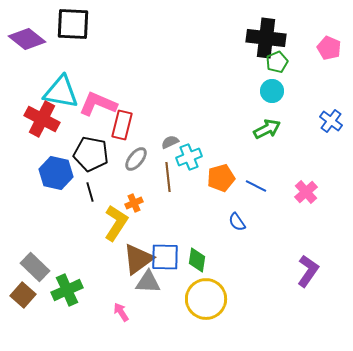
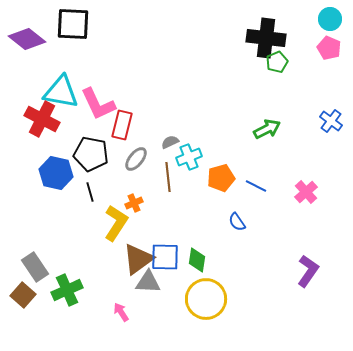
cyan circle: moved 58 px right, 72 px up
pink L-shape: rotated 138 degrees counterclockwise
gray rectangle: rotated 12 degrees clockwise
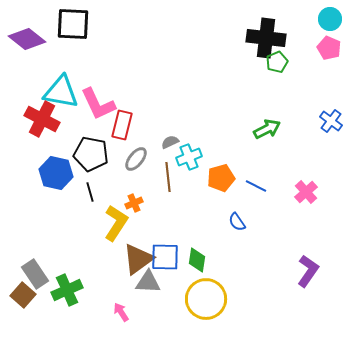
gray rectangle: moved 7 px down
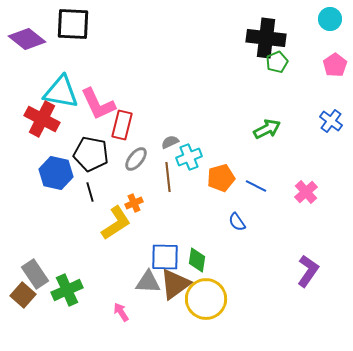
pink pentagon: moved 6 px right, 17 px down; rotated 15 degrees clockwise
yellow L-shape: rotated 24 degrees clockwise
brown triangle: moved 37 px right, 25 px down
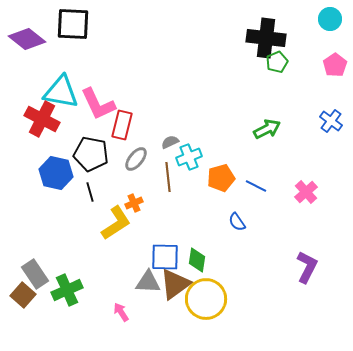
purple L-shape: moved 1 px left, 4 px up; rotated 8 degrees counterclockwise
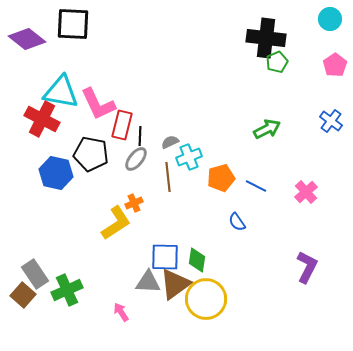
black line: moved 50 px right, 56 px up; rotated 18 degrees clockwise
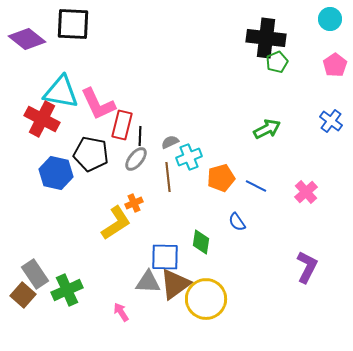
green diamond: moved 4 px right, 18 px up
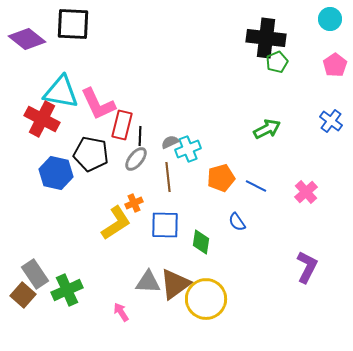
cyan cross: moved 1 px left, 8 px up
blue square: moved 32 px up
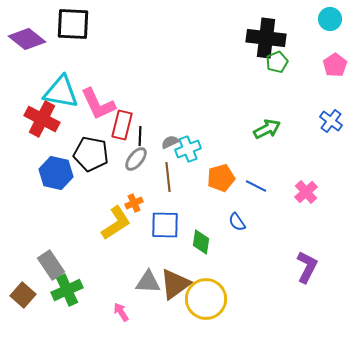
gray rectangle: moved 16 px right, 9 px up
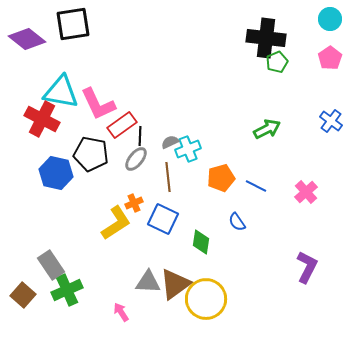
black square: rotated 12 degrees counterclockwise
pink pentagon: moved 5 px left, 7 px up
red rectangle: rotated 40 degrees clockwise
blue square: moved 2 px left, 6 px up; rotated 24 degrees clockwise
